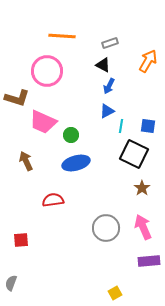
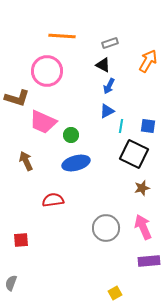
brown star: rotated 21 degrees clockwise
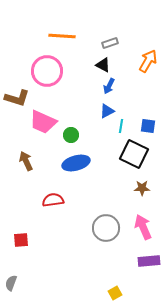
brown star: rotated 14 degrees clockwise
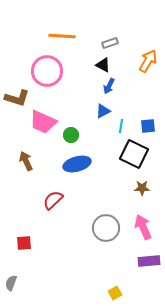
blue triangle: moved 4 px left
blue square: rotated 14 degrees counterclockwise
blue ellipse: moved 1 px right, 1 px down
red semicircle: rotated 35 degrees counterclockwise
red square: moved 3 px right, 3 px down
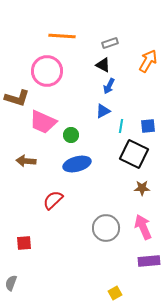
brown arrow: rotated 60 degrees counterclockwise
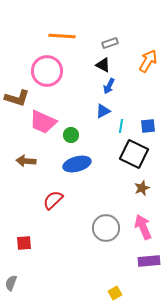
brown star: rotated 21 degrees counterclockwise
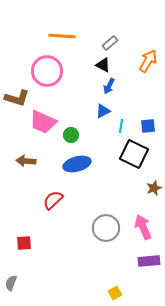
gray rectangle: rotated 21 degrees counterclockwise
brown star: moved 12 px right
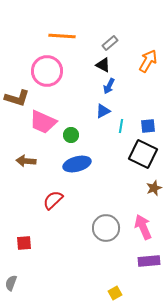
black square: moved 9 px right
